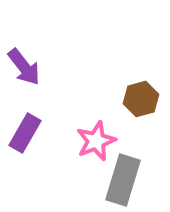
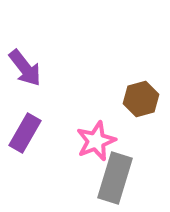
purple arrow: moved 1 px right, 1 px down
gray rectangle: moved 8 px left, 2 px up
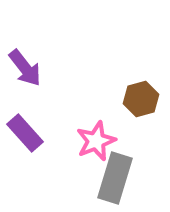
purple rectangle: rotated 72 degrees counterclockwise
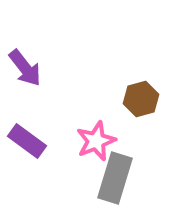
purple rectangle: moved 2 px right, 8 px down; rotated 12 degrees counterclockwise
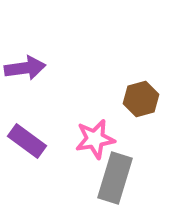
purple arrow: rotated 60 degrees counterclockwise
pink star: moved 1 px left, 2 px up; rotated 12 degrees clockwise
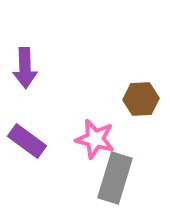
purple arrow: rotated 96 degrees clockwise
brown hexagon: rotated 12 degrees clockwise
pink star: rotated 24 degrees clockwise
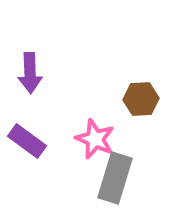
purple arrow: moved 5 px right, 5 px down
pink star: rotated 9 degrees clockwise
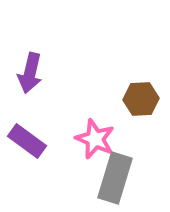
purple arrow: rotated 15 degrees clockwise
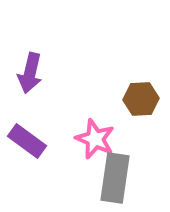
gray rectangle: rotated 9 degrees counterclockwise
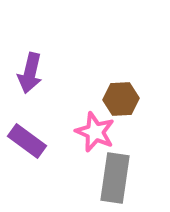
brown hexagon: moved 20 px left
pink star: moved 7 px up
